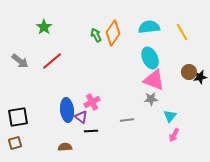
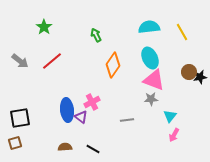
orange diamond: moved 32 px down
black square: moved 2 px right, 1 px down
black line: moved 2 px right, 18 px down; rotated 32 degrees clockwise
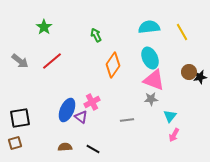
blue ellipse: rotated 30 degrees clockwise
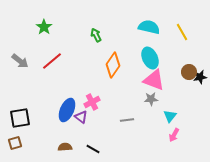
cyan semicircle: rotated 20 degrees clockwise
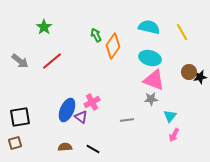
cyan ellipse: rotated 50 degrees counterclockwise
orange diamond: moved 19 px up
black square: moved 1 px up
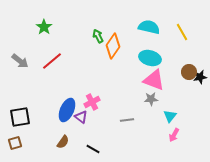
green arrow: moved 2 px right, 1 px down
brown semicircle: moved 2 px left, 5 px up; rotated 128 degrees clockwise
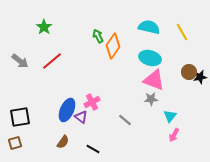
gray line: moved 2 px left; rotated 48 degrees clockwise
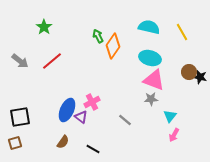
black star: rotated 24 degrees clockwise
